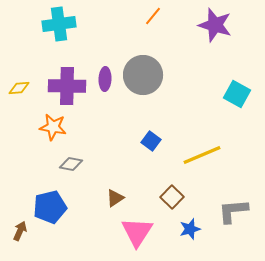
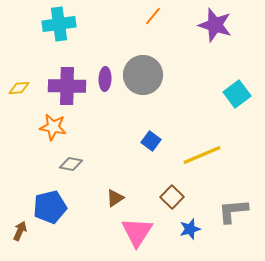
cyan square: rotated 24 degrees clockwise
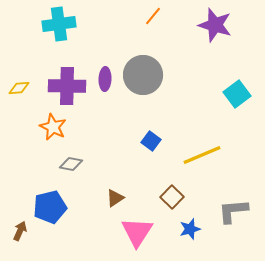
orange star: rotated 16 degrees clockwise
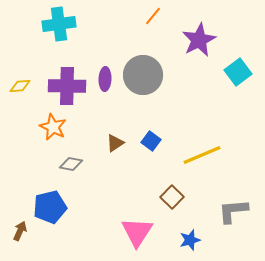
purple star: moved 16 px left, 15 px down; rotated 28 degrees clockwise
yellow diamond: moved 1 px right, 2 px up
cyan square: moved 1 px right, 22 px up
brown triangle: moved 55 px up
blue star: moved 11 px down
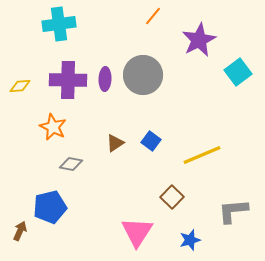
purple cross: moved 1 px right, 6 px up
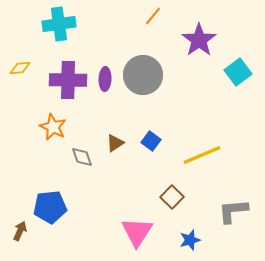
purple star: rotated 8 degrees counterclockwise
yellow diamond: moved 18 px up
gray diamond: moved 11 px right, 7 px up; rotated 60 degrees clockwise
blue pentagon: rotated 8 degrees clockwise
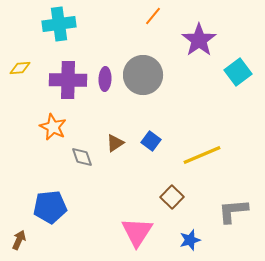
brown arrow: moved 1 px left, 9 px down
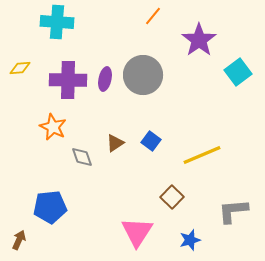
cyan cross: moved 2 px left, 2 px up; rotated 12 degrees clockwise
purple ellipse: rotated 10 degrees clockwise
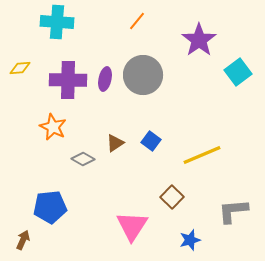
orange line: moved 16 px left, 5 px down
gray diamond: moved 1 px right, 2 px down; rotated 40 degrees counterclockwise
pink triangle: moved 5 px left, 6 px up
brown arrow: moved 4 px right
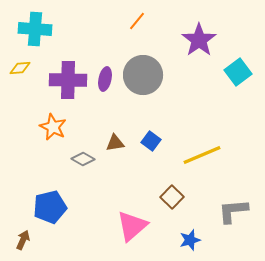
cyan cross: moved 22 px left, 7 px down
brown triangle: rotated 24 degrees clockwise
blue pentagon: rotated 8 degrees counterclockwise
pink triangle: rotated 16 degrees clockwise
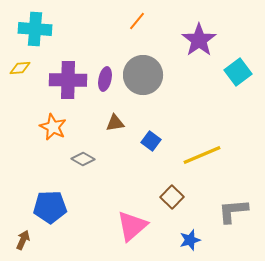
brown triangle: moved 20 px up
blue pentagon: rotated 12 degrees clockwise
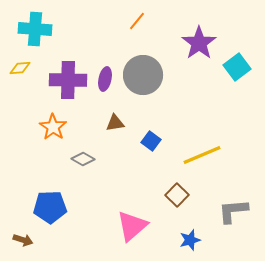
purple star: moved 3 px down
cyan square: moved 1 px left, 5 px up
orange star: rotated 8 degrees clockwise
brown square: moved 5 px right, 2 px up
brown arrow: rotated 84 degrees clockwise
